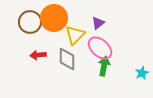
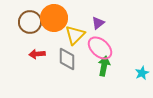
red arrow: moved 1 px left, 1 px up
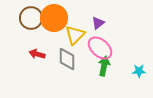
brown circle: moved 1 px right, 4 px up
red arrow: rotated 21 degrees clockwise
cyan star: moved 3 px left, 2 px up; rotated 24 degrees clockwise
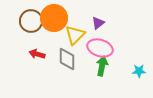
brown circle: moved 3 px down
pink ellipse: rotated 25 degrees counterclockwise
green arrow: moved 2 px left
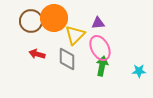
purple triangle: rotated 32 degrees clockwise
pink ellipse: rotated 45 degrees clockwise
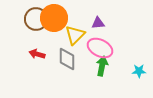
brown circle: moved 5 px right, 2 px up
pink ellipse: rotated 35 degrees counterclockwise
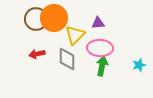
pink ellipse: rotated 25 degrees counterclockwise
red arrow: rotated 28 degrees counterclockwise
cyan star: moved 6 px up; rotated 16 degrees counterclockwise
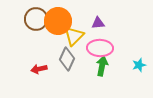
orange circle: moved 4 px right, 3 px down
yellow triangle: moved 1 px left, 1 px down
red arrow: moved 2 px right, 15 px down
gray diamond: rotated 25 degrees clockwise
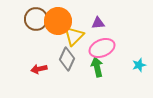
pink ellipse: moved 2 px right; rotated 25 degrees counterclockwise
green arrow: moved 5 px left, 1 px down; rotated 24 degrees counterclockwise
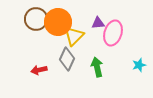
orange circle: moved 1 px down
pink ellipse: moved 11 px right, 15 px up; rotated 50 degrees counterclockwise
red arrow: moved 1 px down
